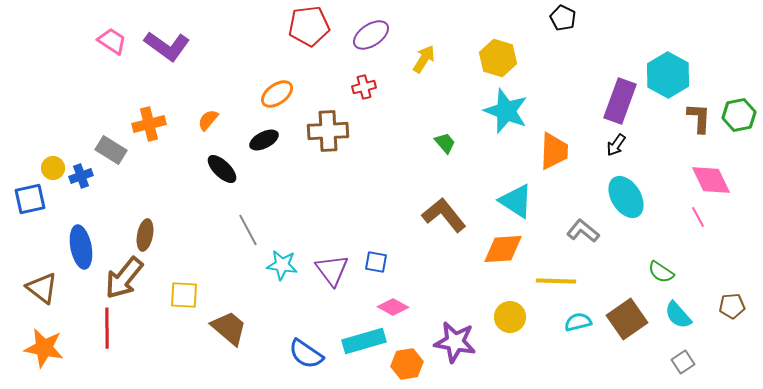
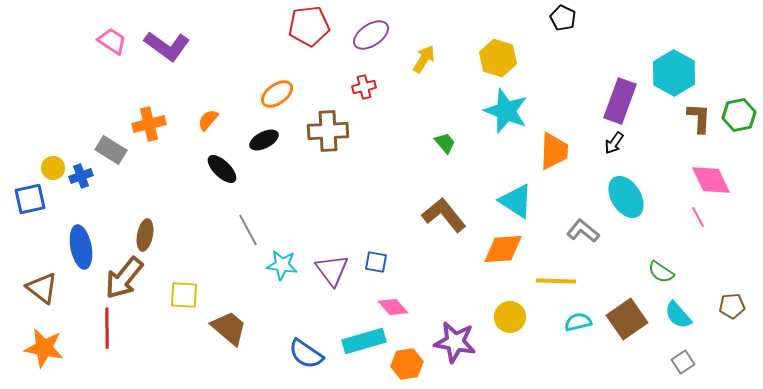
cyan hexagon at (668, 75): moved 6 px right, 2 px up
black arrow at (616, 145): moved 2 px left, 2 px up
pink diamond at (393, 307): rotated 20 degrees clockwise
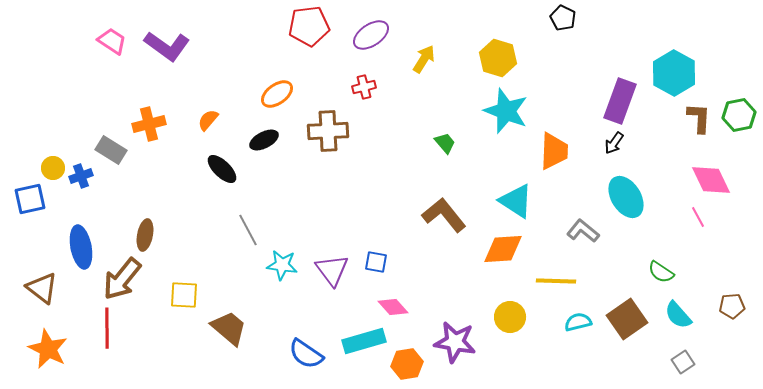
brown arrow at (124, 278): moved 2 px left, 1 px down
orange star at (44, 348): moved 4 px right, 1 px down; rotated 15 degrees clockwise
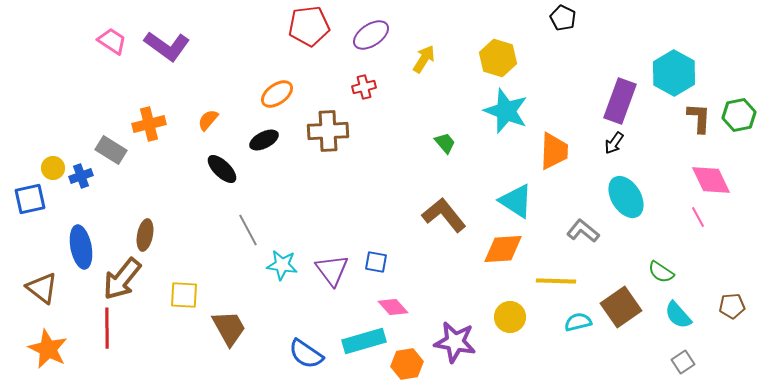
brown square at (627, 319): moved 6 px left, 12 px up
brown trapezoid at (229, 328): rotated 21 degrees clockwise
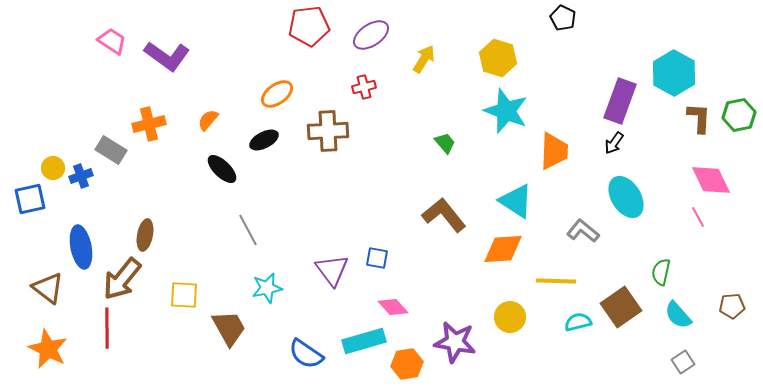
purple L-shape at (167, 46): moved 10 px down
blue square at (376, 262): moved 1 px right, 4 px up
cyan star at (282, 265): moved 15 px left, 23 px down; rotated 20 degrees counterclockwise
green semicircle at (661, 272): rotated 68 degrees clockwise
brown triangle at (42, 288): moved 6 px right
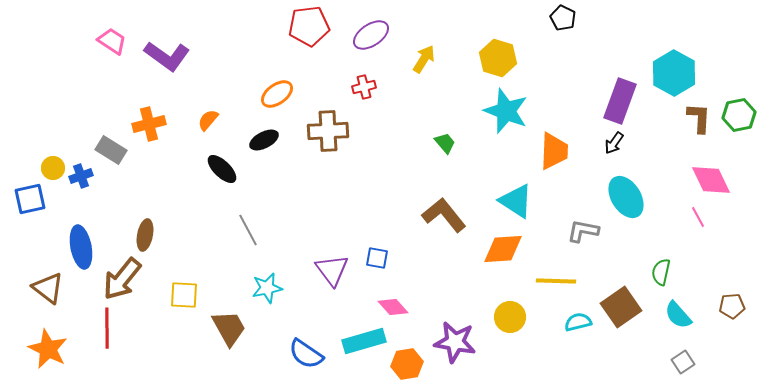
gray L-shape at (583, 231): rotated 28 degrees counterclockwise
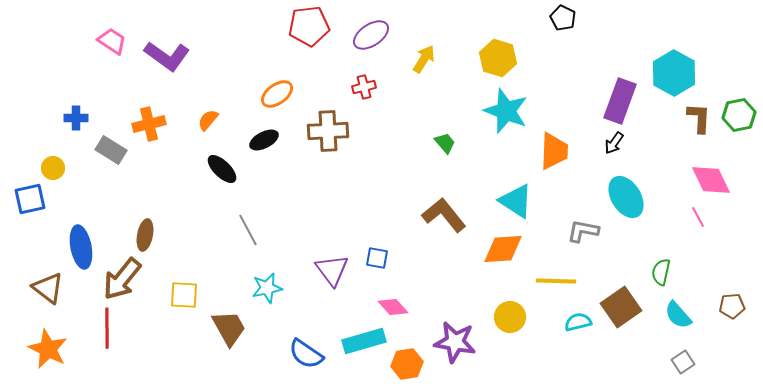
blue cross at (81, 176): moved 5 px left, 58 px up; rotated 20 degrees clockwise
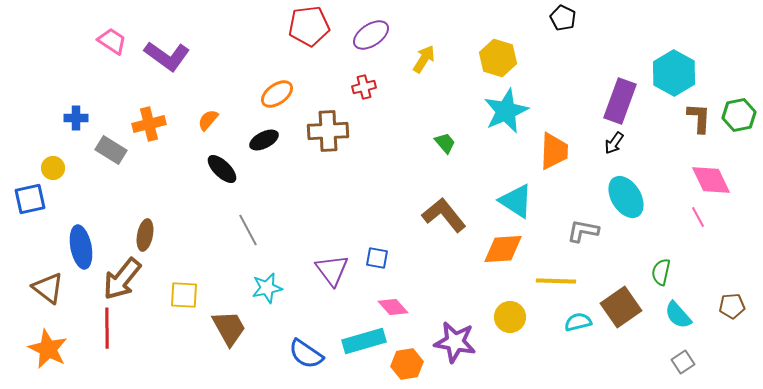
cyan star at (506, 111): rotated 27 degrees clockwise
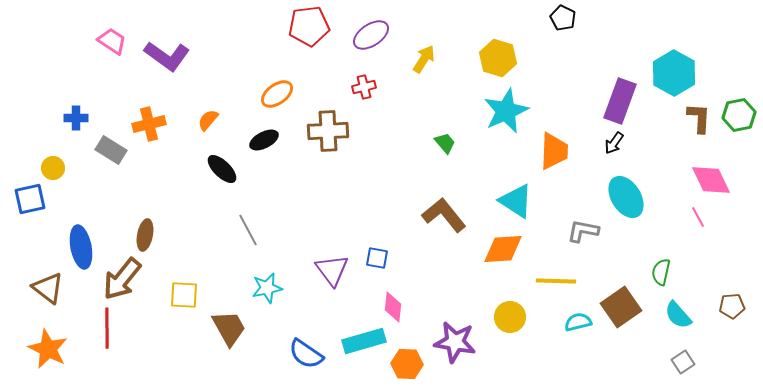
pink diamond at (393, 307): rotated 48 degrees clockwise
orange hexagon at (407, 364): rotated 12 degrees clockwise
